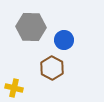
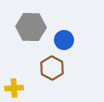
yellow cross: rotated 18 degrees counterclockwise
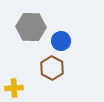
blue circle: moved 3 px left, 1 px down
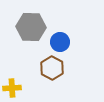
blue circle: moved 1 px left, 1 px down
yellow cross: moved 2 px left
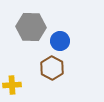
blue circle: moved 1 px up
yellow cross: moved 3 px up
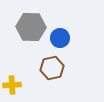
blue circle: moved 3 px up
brown hexagon: rotated 20 degrees clockwise
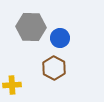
brown hexagon: moved 2 px right; rotated 20 degrees counterclockwise
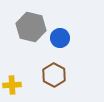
gray hexagon: rotated 12 degrees clockwise
brown hexagon: moved 7 px down
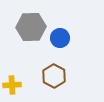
gray hexagon: rotated 16 degrees counterclockwise
brown hexagon: moved 1 px down
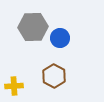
gray hexagon: moved 2 px right
yellow cross: moved 2 px right, 1 px down
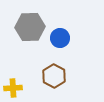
gray hexagon: moved 3 px left
yellow cross: moved 1 px left, 2 px down
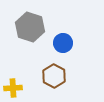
gray hexagon: rotated 20 degrees clockwise
blue circle: moved 3 px right, 5 px down
